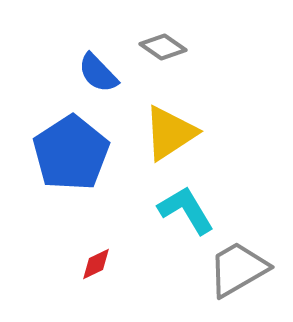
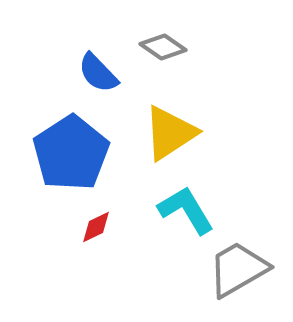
red diamond: moved 37 px up
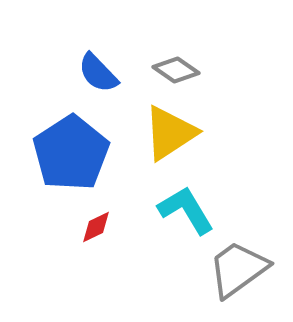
gray diamond: moved 13 px right, 23 px down
gray trapezoid: rotated 6 degrees counterclockwise
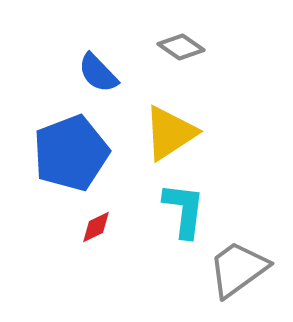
gray diamond: moved 5 px right, 23 px up
blue pentagon: rotated 12 degrees clockwise
cyan L-shape: moved 2 px left; rotated 38 degrees clockwise
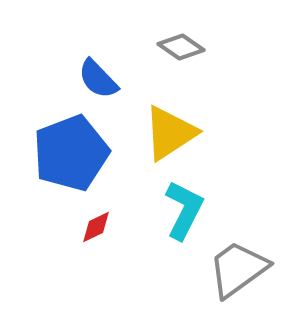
blue semicircle: moved 6 px down
cyan L-shape: rotated 20 degrees clockwise
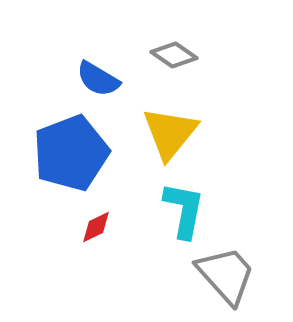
gray diamond: moved 7 px left, 8 px down
blue semicircle: rotated 15 degrees counterclockwise
yellow triangle: rotated 18 degrees counterclockwise
cyan L-shape: rotated 16 degrees counterclockwise
gray trapezoid: moved 12 px left, 6 px down; rotated 84 degrees clockwise
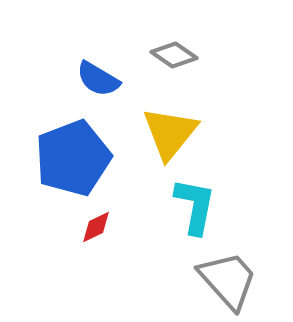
blue pentagon: moved 2 px right, 5 px down
cyan L-shape: moved 11 px right, 4 px up
gray trapezoid: moved 2 px right, 5 px down
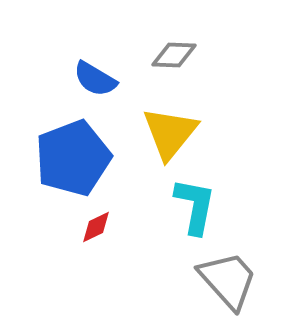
gray diamond: rotated 33 degrees counterclockwise
blue semicircle: moved 3 px left
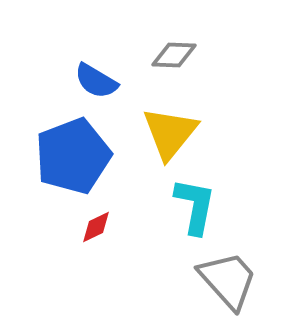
blue semicircle: moved 1 px right, 2 px down
blue pentagon: moved 2 px up
